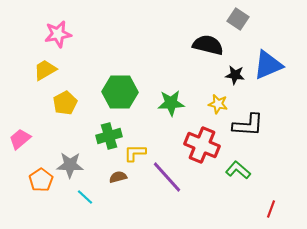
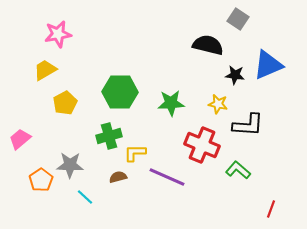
purple line: rotated 24 degrees counterclockwise
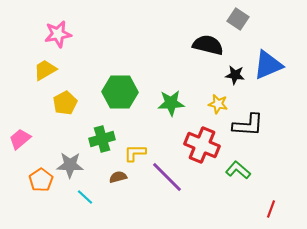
green cross: moved 7 px left, 3 px down
purple line: rotated 21 degrees clockwise
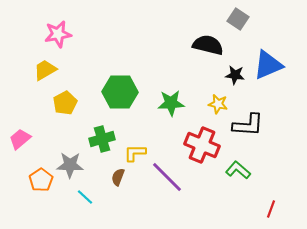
brown semicircle: rotated 54 degrees counterclockwise
